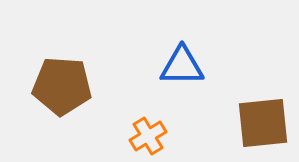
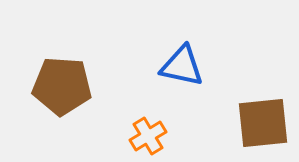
blue triangle: rotated 12 degrees clockwise
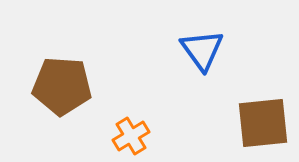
blue triangle: moved 20 px right, 16 px up; rotated 42 degrees clockwise
orange cross: moved 17 px left
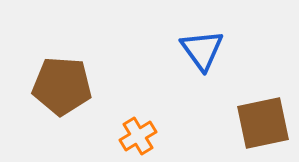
brown square: rotated 6 degrees counterclockwise
orange cross: moved 7 px right
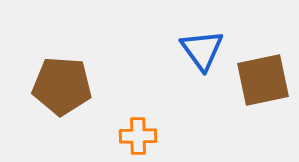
brown square: moved 43 px up
orange cross: rotated 30 degrees clockwise
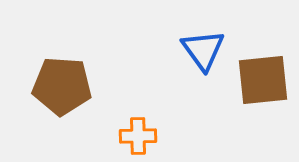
blue triangle: moved 1 px right
brown square: rotated 6 degrees clockwise
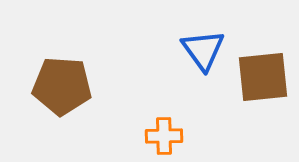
brown square: moved 3 px up
orange cross: moved 26 px right
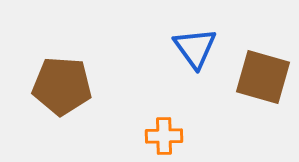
blue triangle: moved 8 px left, 2 px up
brown square: rotated 22 degrees clockwise
